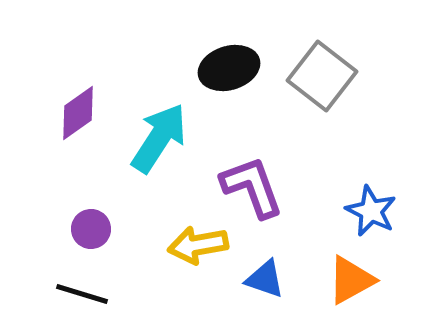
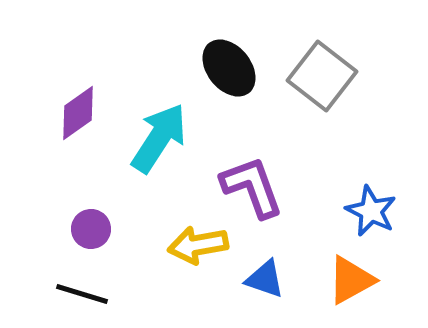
black ellipse: rotated 68 degrees clockwise
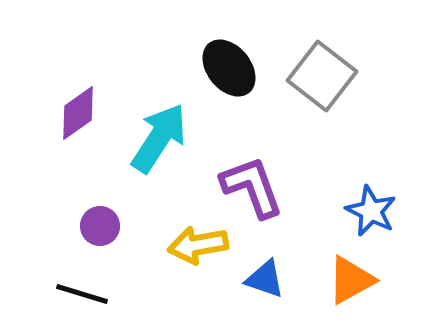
purple circle: moved 9 px right, 3 px up
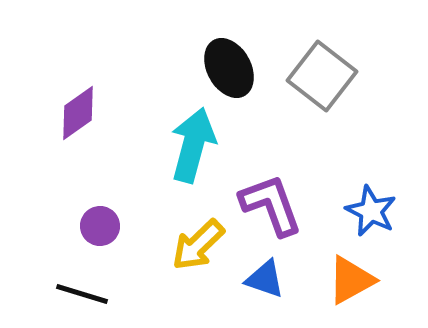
black ellipse: rotated 10 degrees clockwise
cyan arrow: moved 34 px right, 7 px down; rotated 18 degrees counterclockwise
purple L-shape: moved 19 px right, 18 px down
yellow arrow: rotated 34 degrees counterclockwise
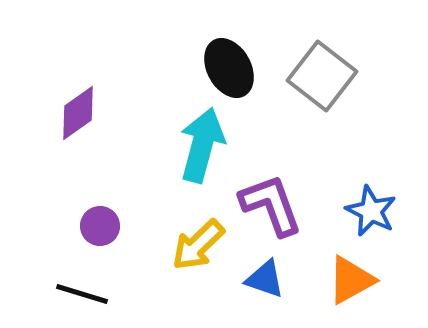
cyan arrow: moved 9 px right
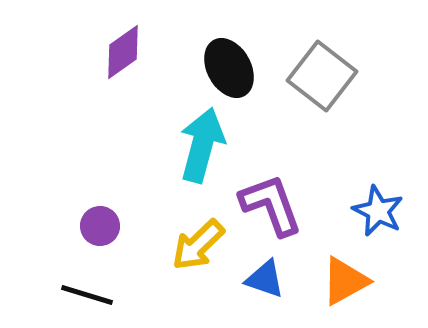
purple diamond: moved 45 px right, 61 px up
blue star: moved 7 px right
orange triangle: moved 6 px left, 1 px down
black line: moved 5 px right, 1 px down
